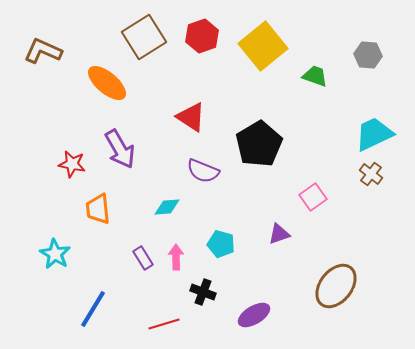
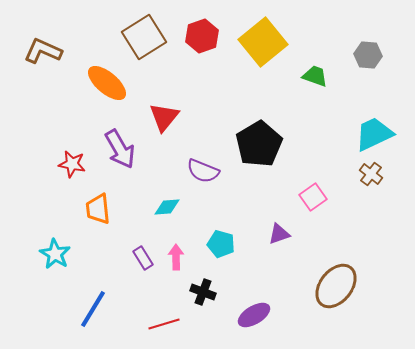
yellow square: moved 4 px up
red triangle: moved 27 px left; rotated 36 degrees clockwise
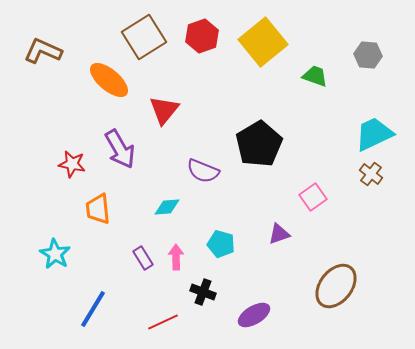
orange ellipse: moved 2 px right, 3 px up
red triangle: moved 7 px up
red line: moved 1 px left, 2 px up; rotated 8 degrees counterclockwise
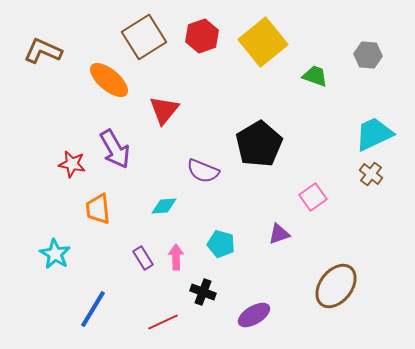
purple arrow: moved 5 px left
cyan diamond: moved 3 px left, 1 px up
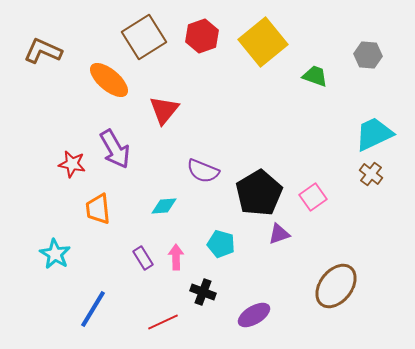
black pentagon: moved 49 px down
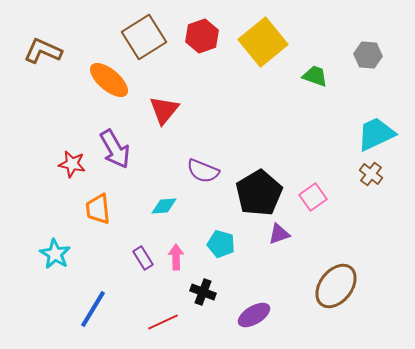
cyan trapezoid: moved 2 px right
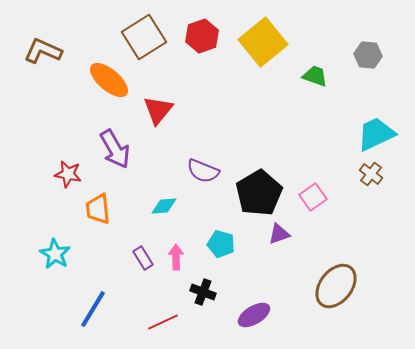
red triangle: moved 6 px left
red star: moved 4 px left, 10 px down
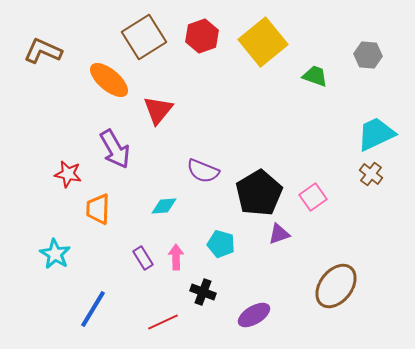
orange trapezoid: rotated 8 degrees clockwise
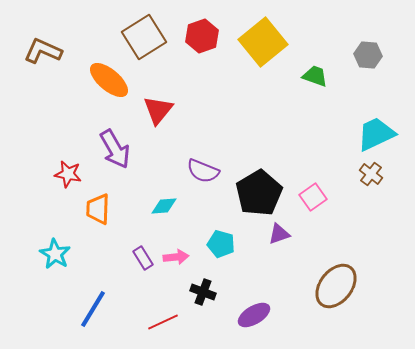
pink arrow: rotated 85 degrees clockwise
